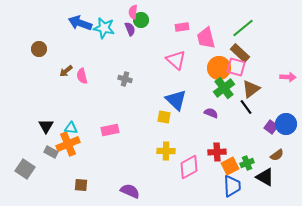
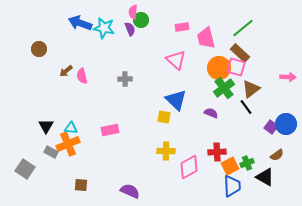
gray cross at (125, 79): rotated 16 degrees counterclockwise
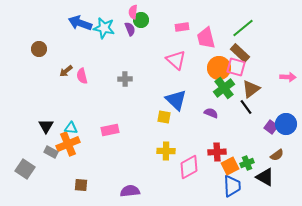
purple semicircle at (130, 191): rotated 30 degrees counterclockwise
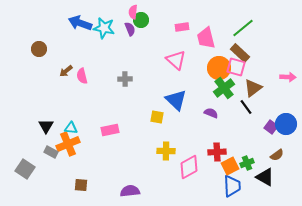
brown triangle at (251, 89): moved 2 px right, 1 px up
yellow square at (164, 117): moved 7 px left
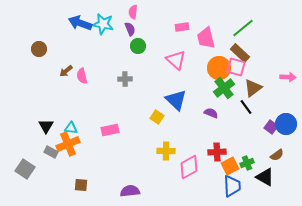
green circle at (141, 20): moved 3 px left, 26 px down
cyan star at (104, 28): moved 1 px left, 4 px up
yellow square at (157, 117): rotated 24 degrees clockwise
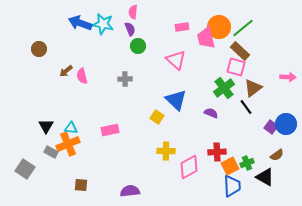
brown rectangle at (240, 53): moved 2 px up
orange circle at (219, 68): moved 41 px up
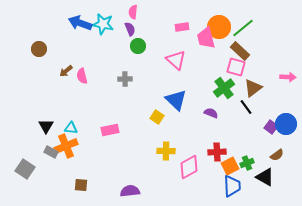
orange cross at (68, 144): moved 2 px left, 2 px down
